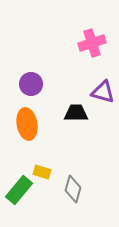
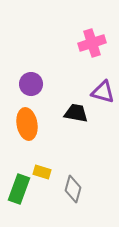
black trapezoid: rotated 10 degrees clockwise
green rectangle: moved 1 px up; rotated 20 degrees counterclockwise
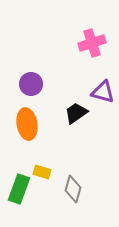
black trapezoid: rotated 45 degrees counterclockwise
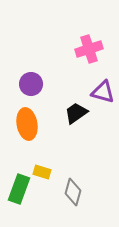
pink cross: moved 3 px left, 6 px down
gray diamond: moved 3 px down
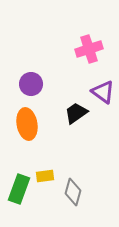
purple triangle: rotated 20 degrees clockwise
yellow rectangle: moved 3 px right, 4 px down; rotated 24 degrees counterclockwise
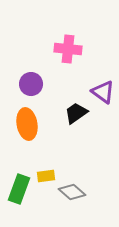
pink cross: moved 21 px left; rotated 24 degrees clockwise
yellow rectangle: moved 1 px right
gray diamond: moved 1 px left; rotated 64 degrees counterclockwise
